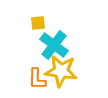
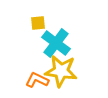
cyan cross: moved 2 px right, 2 px up
orange L-shape: moved 1 px down; rotated 115 degrees clockwise
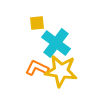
yellow square: moved 1 px left
orange L-shape: moved 12 px up
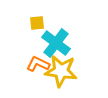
orange L-shape: moved 1 px right, 4 px up
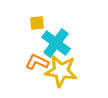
orange L-shape: moved 1 px left, 2 px up
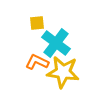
yellow star: moved 2 px right, 1 px down
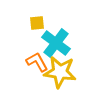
orange L-shape: rotated 35 degrees clockwise
yellow star: moved 3 px left
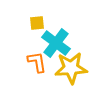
orange L-shape: rotated 20 degrees clockwise
yellow star: moved 11 px right, 4 px up; rotated 12 degrees counterclockwise
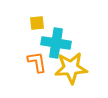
cyan cross: rotated 28 degrees counterclockwise
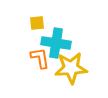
orange L-shape: moved 3 px right, 4 px up
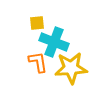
cyan cross: moved 2 px left, 1 px up; rotated 12 degrees clockwise
orange L-shape: moved 2 px left, 4 px down
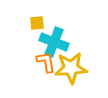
orange L-shape: moved 8 px right
